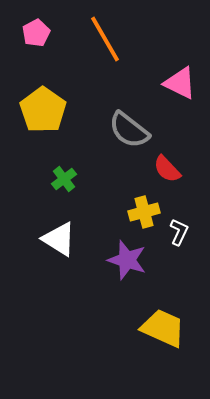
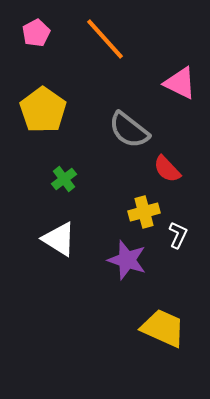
orange line: rotated 12 degrees counterclockwise
white L-shape: moved 1 px left, 3 px down
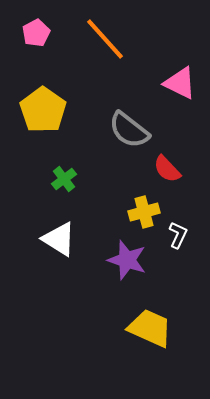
yellow trapezoid: moved 13 px left
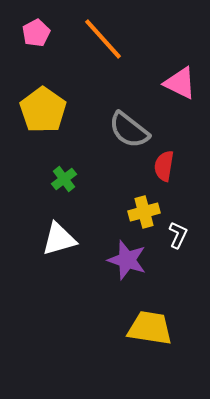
orange line: moved 2 px left
red semicircle: moved 3 px left, 3 px up; rotated 52 degrees clockwise
white triangle: rotated 48 degrees counterclockwise
yellow trapezoid: rotated 15 degrees counterclockwise
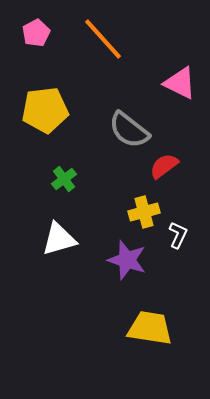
yellow pentagon: moved 2 px right; rotated 30 degrees clockwise
red semicircle: rotated 44 degrees clockwise
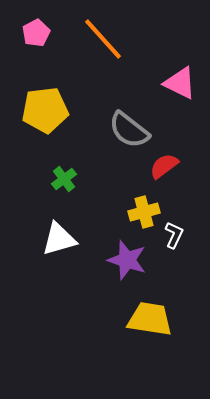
white L-shape: moved 4 px left
yellow trapezoid: moved 9 px up
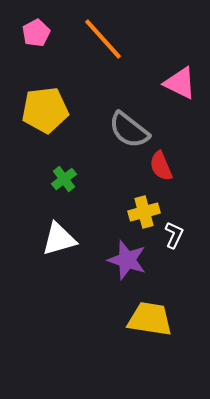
red semicircle: moved 3 px left; rotated 76 degrees counterclockwise
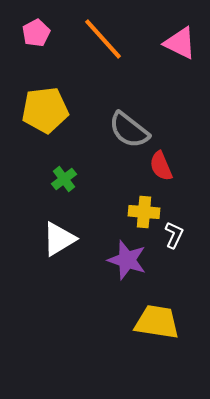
pink triangle: moved 40 px up
yellow cross: rotated 20 degrees clockwise
white triangle: rotated 15 degrees counterclockwise
yellow trapezoid: moved 7 px right, 3 px down
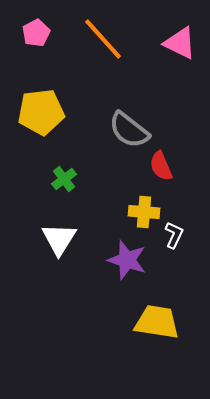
yellow pentagon: moved 4 px left, 2 px down
white triangle: rotated 27 degrees counterclockwise
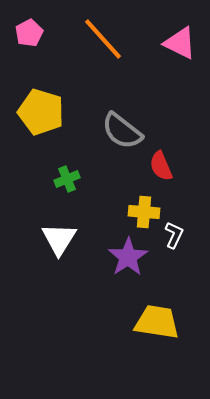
pink pentagon: moved 7 px left
yellow pentagon: rotated 24 degrees clockwise
gray semicircle: moved 7 px left, 1 px down
green cross: moved 3 px right; rotated 15 degrees clockwise
purple star: moved 1 px right, 3 px up; rotated 21 degrees clockwise
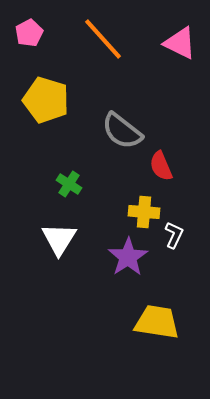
yellow pentagon: moved 5 px right, 12 px up
green cross: moved 2 px right, 5 px down; rotated 35 degrees counterclockwise
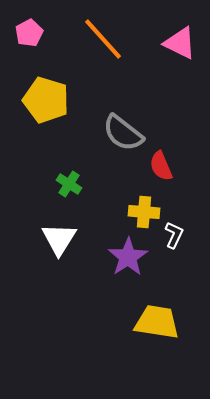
gray semicircle: moved 1 px right, 2 px down
